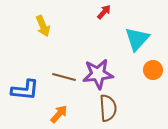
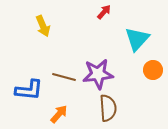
blue L-shape: moved 4 px right
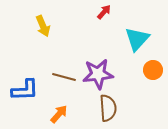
blue L-shape: moved 4 px left; rotated 8 degrees counterclockwise
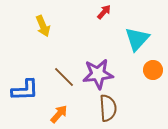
brown line: rotated 30 degrees clockwise
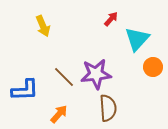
red arrow: moved 7 px right, 7 px down
orange circle: moved 3 px up
purple star: moved 2 px left
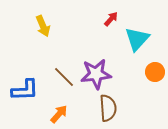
orange circle: moved 2 px right, 5 px down
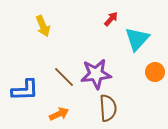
orange arrow: rotated 24 degrees clockwise
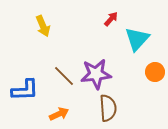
brown line: moved 1 px up
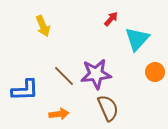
brown semicircle: rotated 20 degrees counterclockwise
orange arrow: rotated 18 degrees clockwise
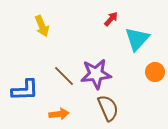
yellow arrow: moved 1 px left
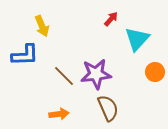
blue L-shape: moved 35 px up
